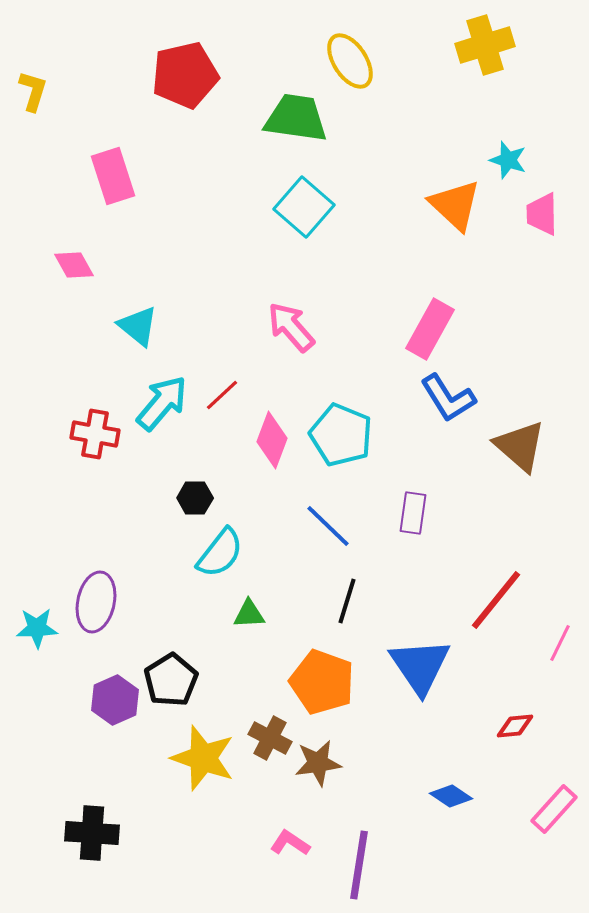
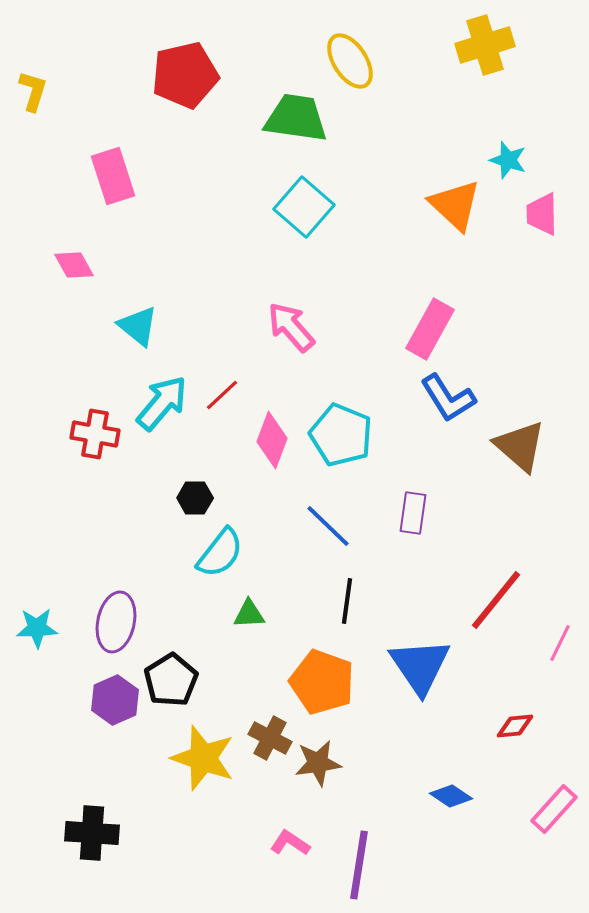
black line at (347, 601): rotated 9 degrees counterclockwise
purple ellipse at (96, 602): moved 20 px right, 20 px down
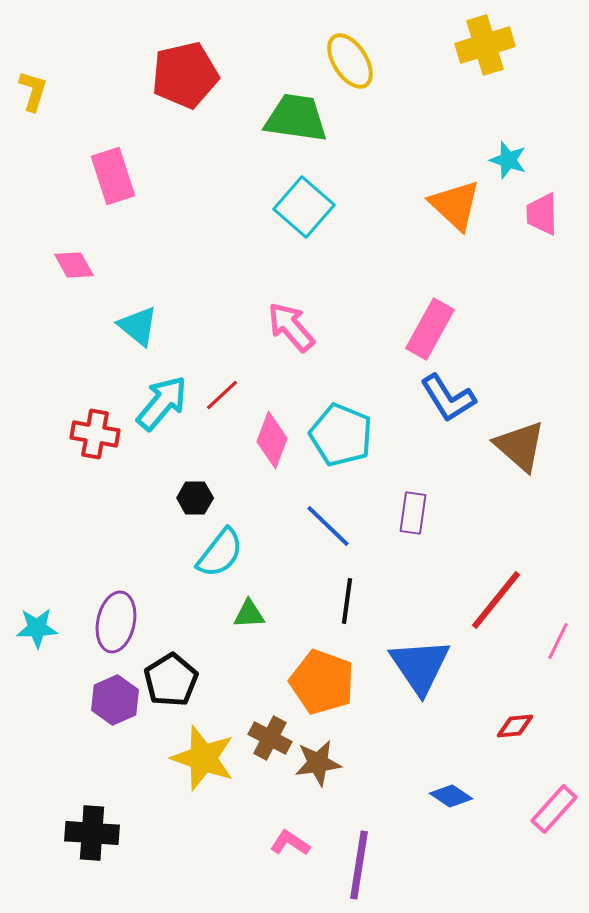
pink line at (560, 643): moved 2 px left, 2 px up
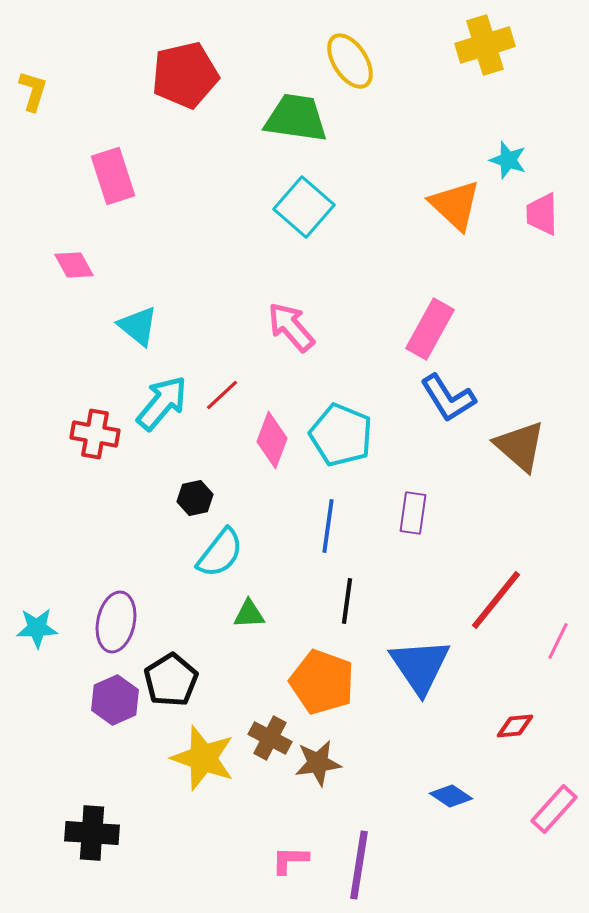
black hexagon at (195, 498): rotated 12 degrees counterclockwise
blue line at (328, 526): rotated 54 degrees clockwise
pink L-shape at (290, 843): moved 17 px down; rotated 33 degrees counterclockwise
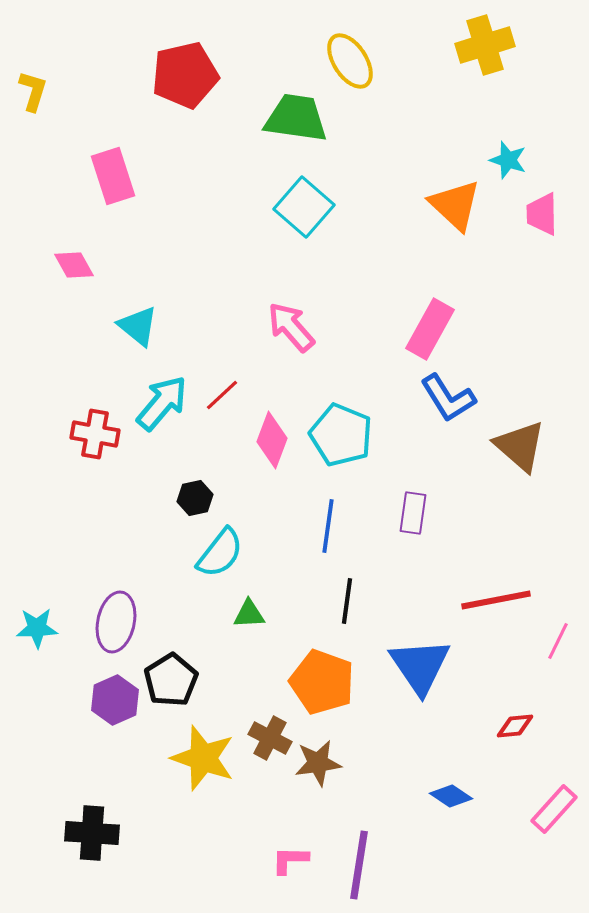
red line at (496, 600): rotated 40 degrees clockwise
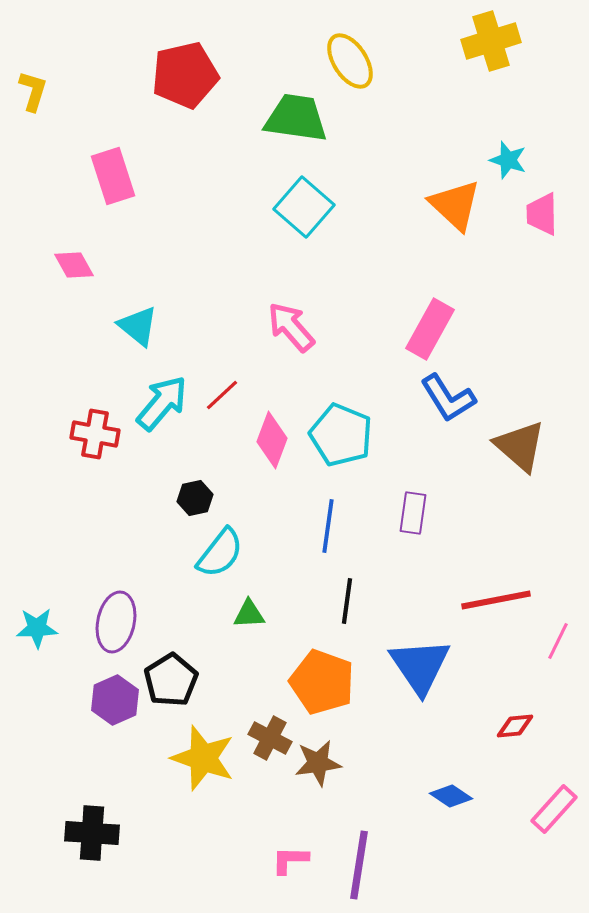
yellow cross at (485, 45): moved 6 px right, 4 px up
